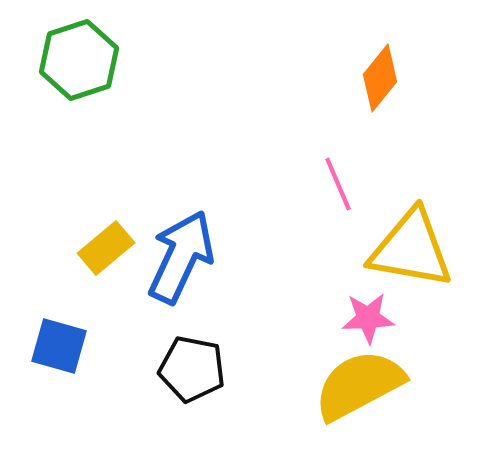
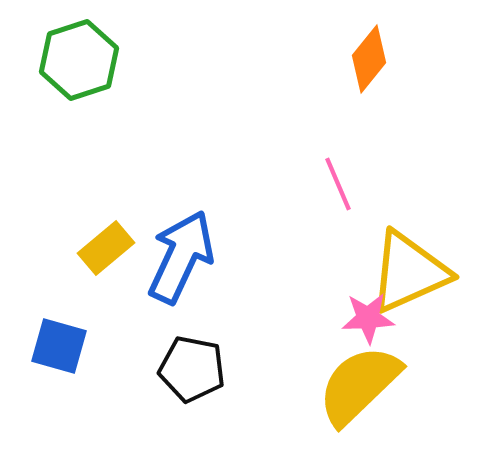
orange diamond: moved 11 px left, 19 px up
yellow triangle: moved 2 px left, 23 px down; rotated 34 degrees counterclockwise
yellow semicircle: rotated 16 degrees counterclockwise
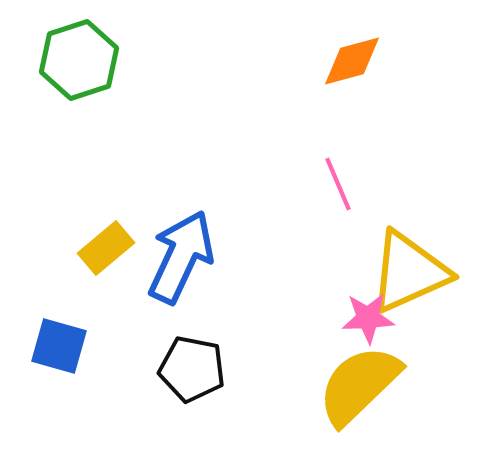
orange diamond: moved 17 px left, 2 px down; rotated 36 degrees clockwise
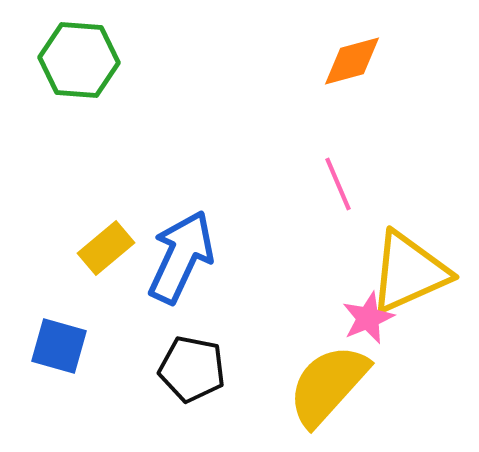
green hexagon: rotated 22 degrees clockwise
pink star: rotated 20 degrees counterclockwise
yellow semicircle: moved 31 px left; rotated 4 degrees counterclockwise
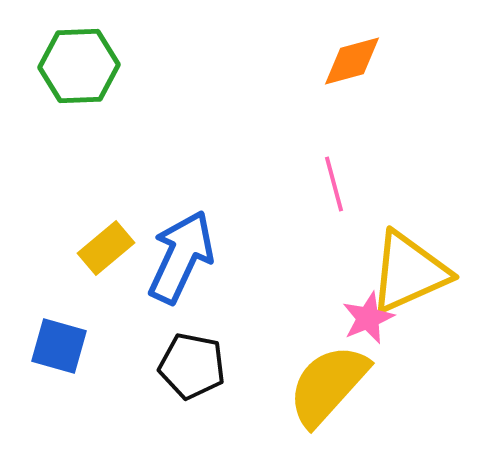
green hexagon: moved 6 px down; rotated 6 degrees counterclockwise
pink line: moved 4 px left; rotated 8 degrees clockwise
black pentagon: moved 3 px up
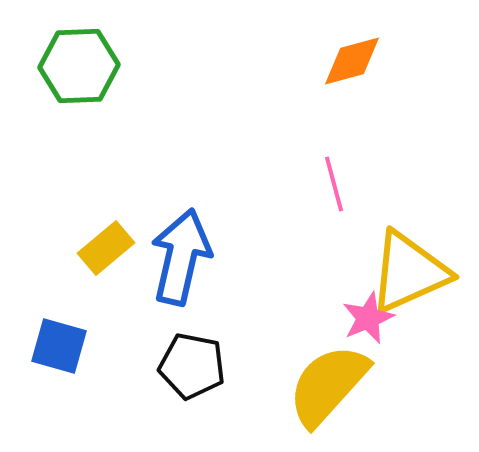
blue arrow: rotated 12 degrees counterclockwise
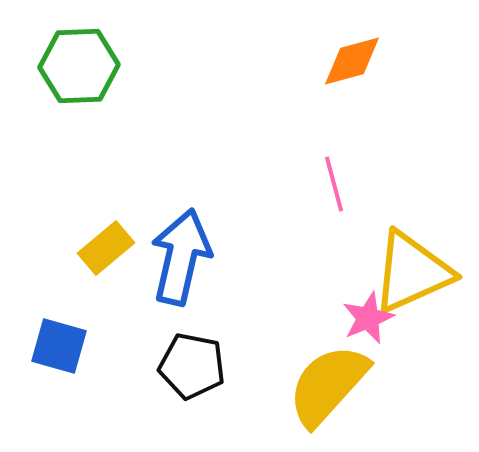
yellow triangle: moved 3 px right
